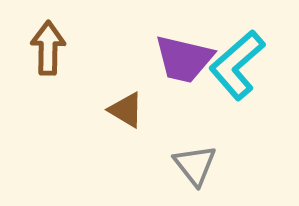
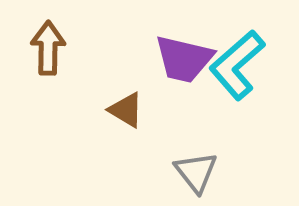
gray triangle: moved 1 px right, 7 px down
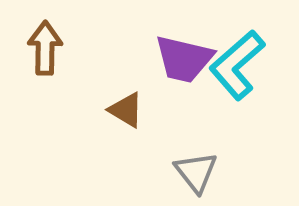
brown arrow: moved 3 px left
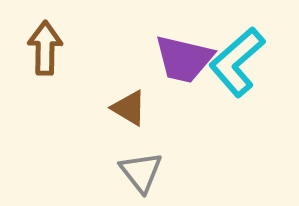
cyan L-shape: moved 3 px up
brown triangle: moved 3 px right, 2 px up
gray triangle: moved 55 px left
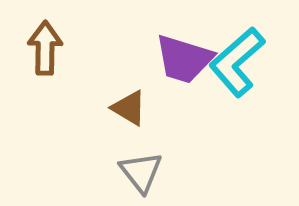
purple trapezoid: rotated 4 degrees clockwise
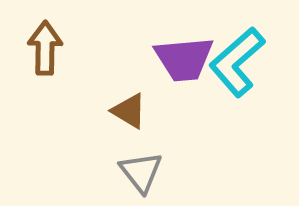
purple trapezoid: rotated 22 degrees counterclockwise
brown triangle: moved 3 px down
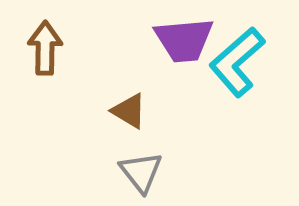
purple trapezoid: moved 19 px up
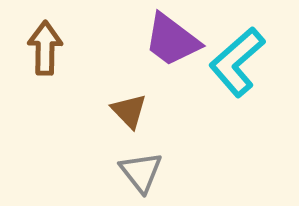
purple trapezoid: moved 12 px left; rotated 42 degrees clockwise
brown triangle: rotated 15 degrees clockwise
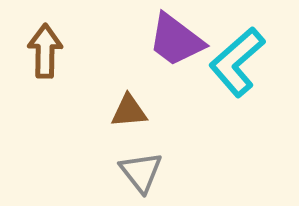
purple trapezoid: moved 4 px right
brown arrow: moved 3 px down
brown triangle: rotated 51 degrees counterclockwise
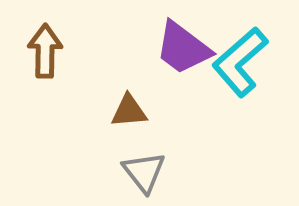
purple trapezoid: moved 7 px right, 8 px down
cyan L-shape: moved 3 px right
gray triangle: moved 3 px right
